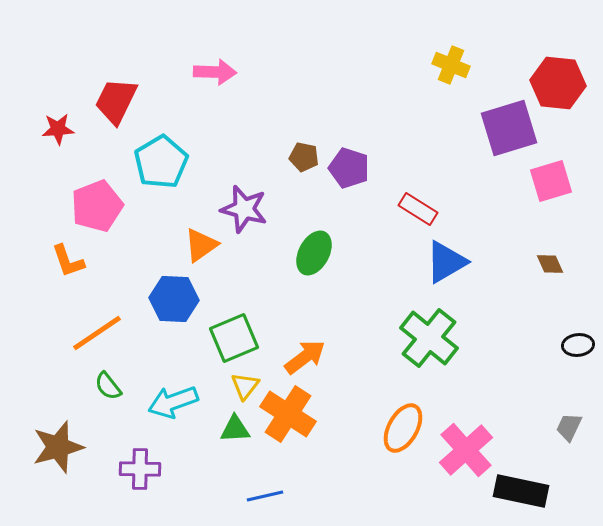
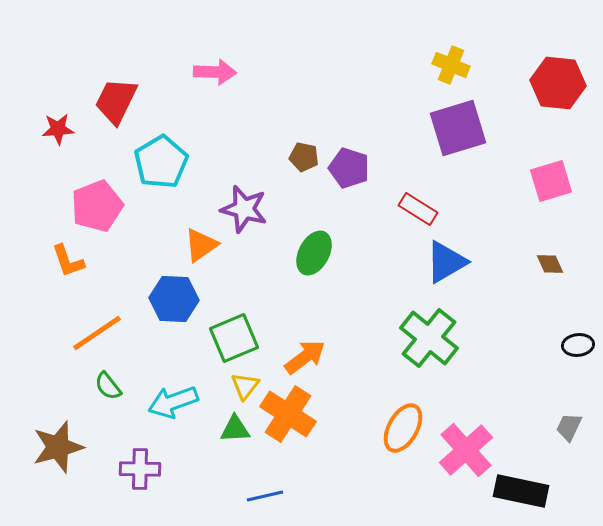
purple square: moved 51 px left
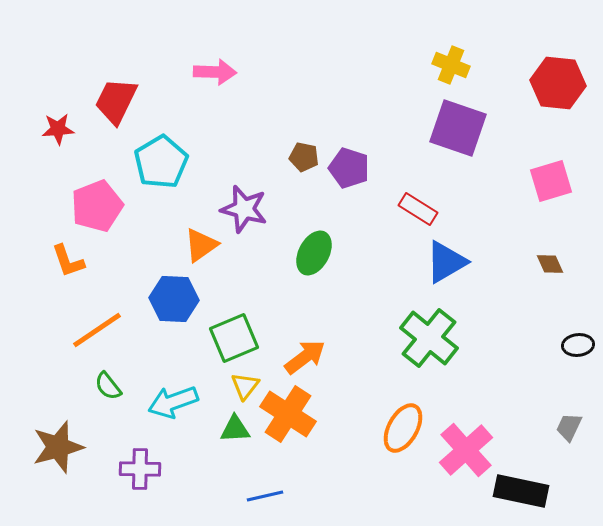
purple square: rotated 36 degrees clockwise
orange line: moved 3 px up
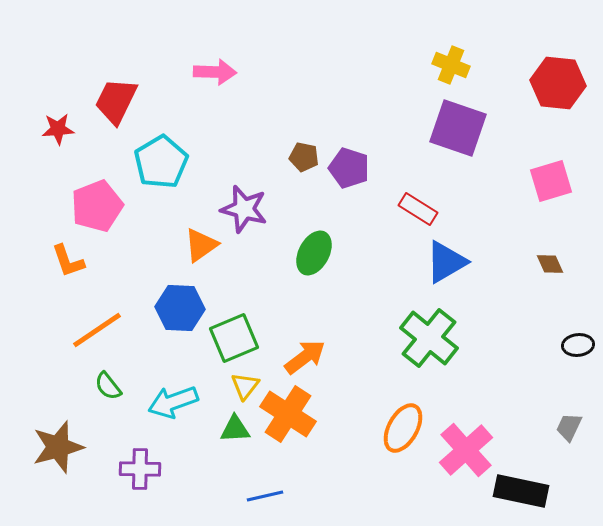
blue hexagon: moved 6 px right, 9 px down
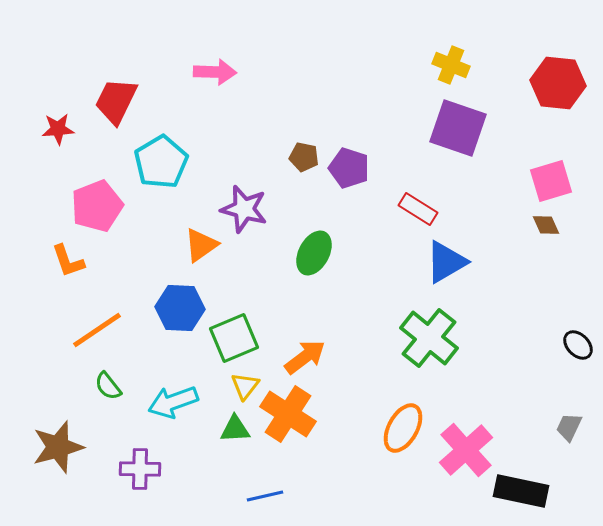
brown diamond: moved 4 px left, 39 px up
black ellipse: rotated 52 degrees clockwise
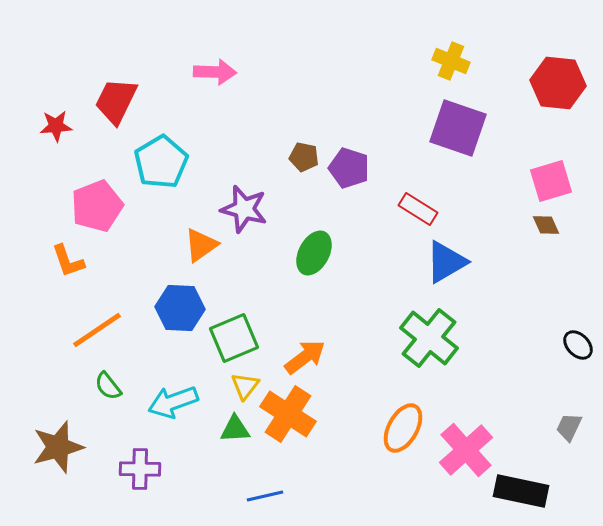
yellow cross: moved 4 px up
red star: moved 2 px left, 3 px up
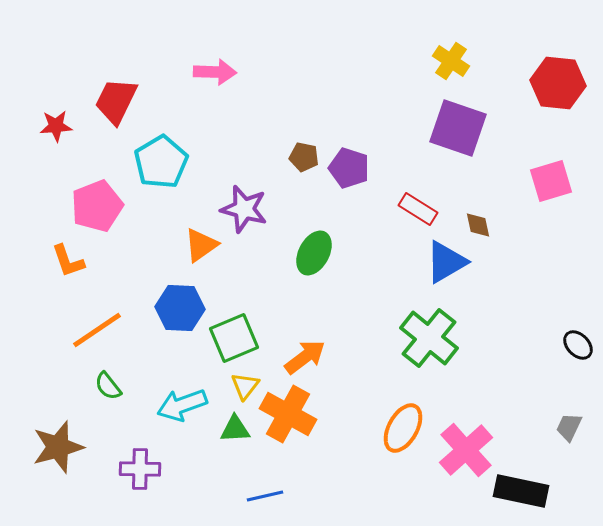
yellow cross: rotated 12 degrees clockwise
brown diamond: moved 68 px left; rotated 12 degrees clockwise
cyan arrow: moved 9 px right, 3 px down
orange cross: rotated 4 degrees counterclockwise
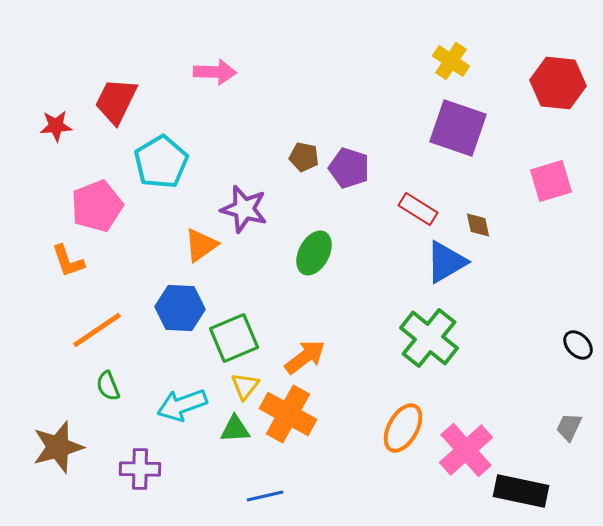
green semicircle: rotated 16 degrees clockwise
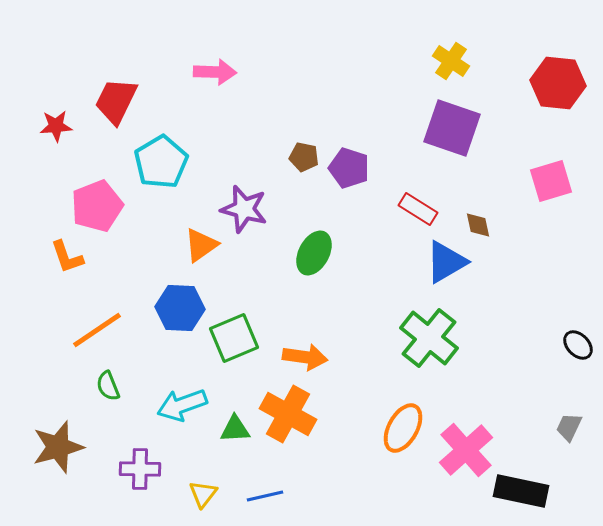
purple square: moved 6 px left
orange L-shape: moved 1 px left, 4 px up
orange arrow: rotated 45 degrees clockwise
yellow triangle: moved 42 px left, 108 px down
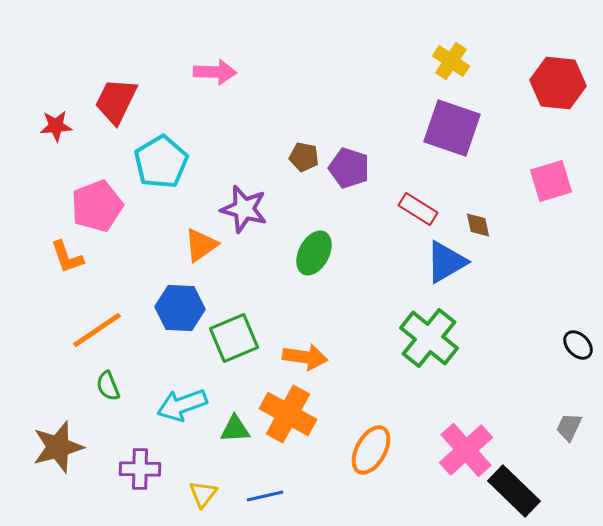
orange ellipse: moved 32 px left, 22 px down
black rectangle: moved 7 px left; rotated 32 degrees clockwise
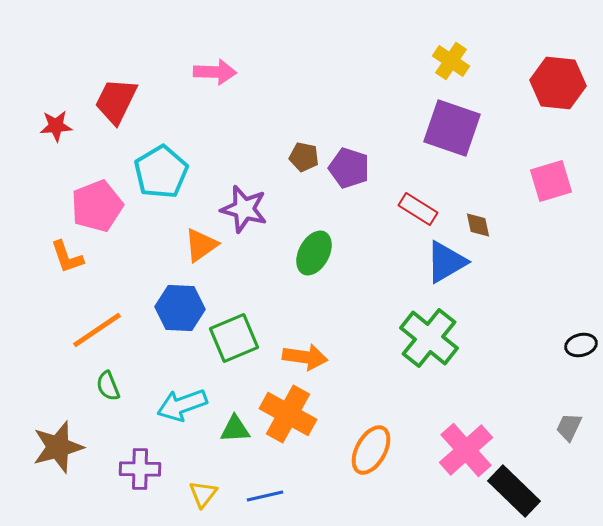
cyan pentagon: moved 10 px down
black ellipse: moved 3 px right; rotated 60 degrees counterclockwise
